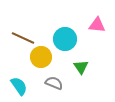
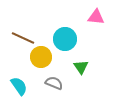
pink triangle: moved 1 px left, 8 px up
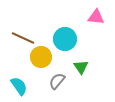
gray semicircle: moved 3 px right, 2 px up; rotated 72 degrees counterclockwise
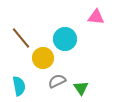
brown line: moved 2 px left; rotated 25 degrees clockwise
yellow circle: moved 2 px right, 1 px down
green triangle: moved 21 px down
gray semicircle: rotated 24 degrees clockwise
cyan semicircle: rotated 24 degrees clockwise
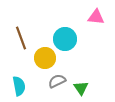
brown line: rotated 20 degrees clockwise
yellow circle: moved 2 px right
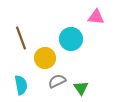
cyan circle: moved 6 px right
cyan semicircle: moved 2 px right, 1 px up
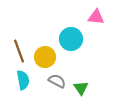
brown line: moved 2 px left, 13 px down
yellow circle: moved 1 px up
gray semicircle: rotated 54 degrees clockwise
cyan semicircle: moved 2 px right, 5 px up
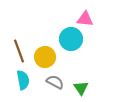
pink triangle: moved 11 px left, 2 px down
gray semicircle: moved 2 px left, 1 px down
